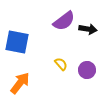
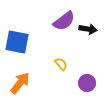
purple circle: moved 13 px down
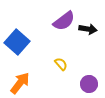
blue square: rotated 30 degrees clockwise
purple circle: moved 2 px right, 1 px down
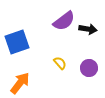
blue square: rotated 30 degrees clockwise
yellow semicircle: moved 1 px left, 1 px up
purple circle: moved 16 px up
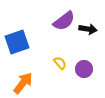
purple circle: moved 5 px left, 1 px down
orange arrow: moved 3 px right
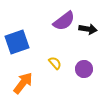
yellow semicircle: moved 5 px left
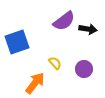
orange arrow: moved 12 px right
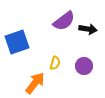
yellow semicircle: rotated 56 degrees clockwise
purple circle: moved 3 px up
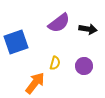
purple semicircle: moved 5 px left, 2 px down
blue square: moved 1 px left
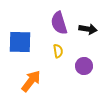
purple semicircle: rotated 110 degrees clockwise
blue square: moved 4 px right; rotated 20 degrees clockwise
yellow semicircle: moved 3 px right, 12 px up; rotated 24 degrees counterclockwise
orange arrow: moved 4 px left, 2 px up
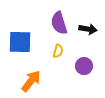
yellow semicircle: rotated 24 degrees clockwise
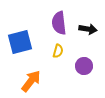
purple semicircle: rotated 10 degrees clockwise
blue square: rotated 15 degrees counterclockwise
